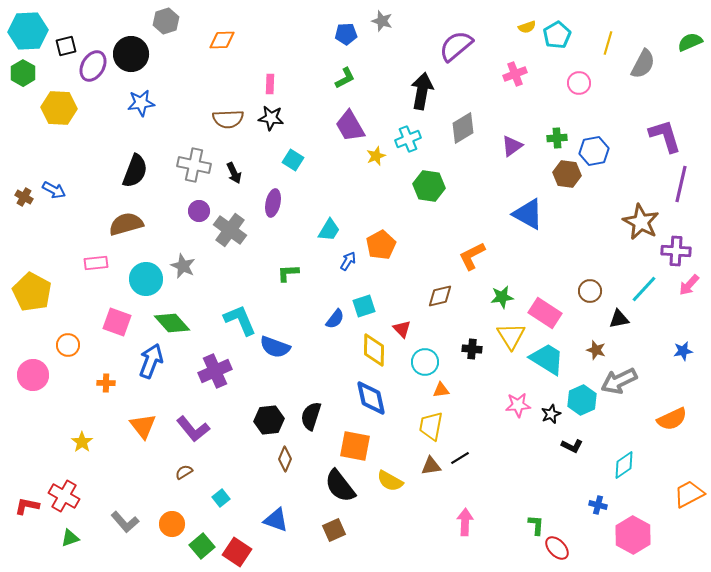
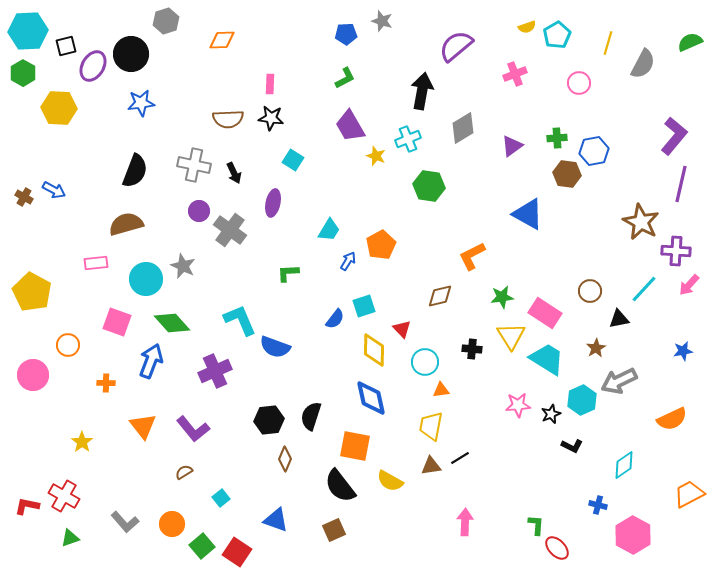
purple L-shape at (665, 136): moved 9 px right; rotated 57 degrees clockwise
yellow star at (376, 156): rotated 30 degrees counterclockwise
brown star at (596, 350): moved 2 px up; rotated 24 degrees clockwise
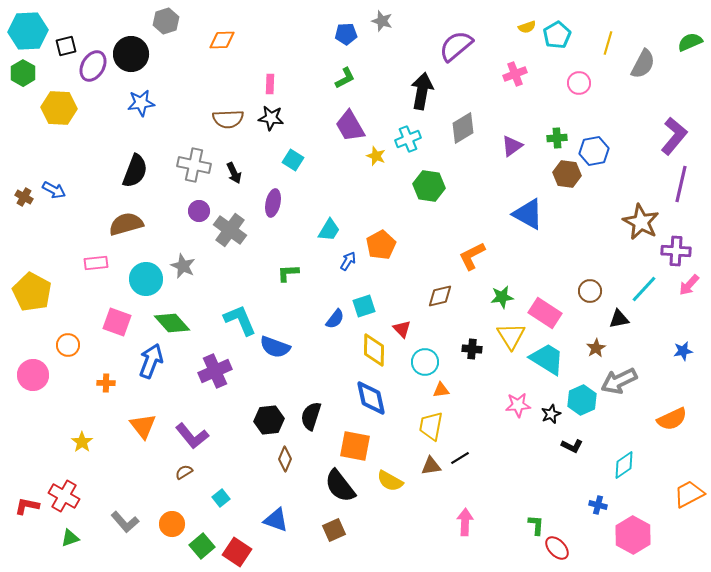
purple L-shape at (193, 429): moved 1 px left, 7 px down
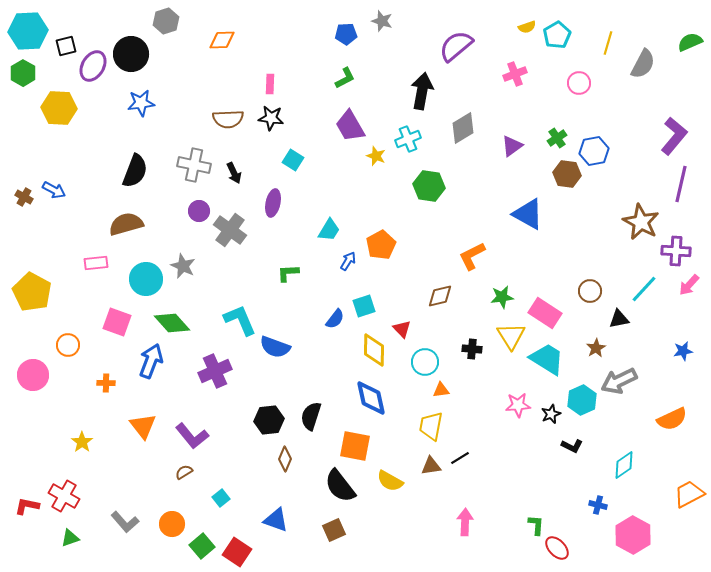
green cross at (557, 138): rotated 30 degrees counterclockwise
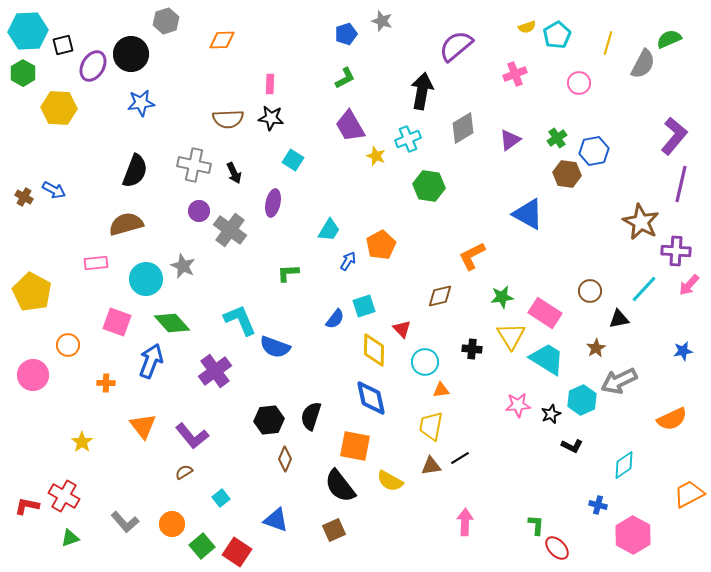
blue pentagon at (346, 34): rotated 15 degrees counterclockwise
green semicircle at (690, 42): moved 21 px left, 3 px up
black square at (66, 46): moved 3 px left, 1 px up
purple triangle at (512, 146): moved 2 px left, 6 px up
purple cross at (215, 371): rotated 12 degrees counterclockwise
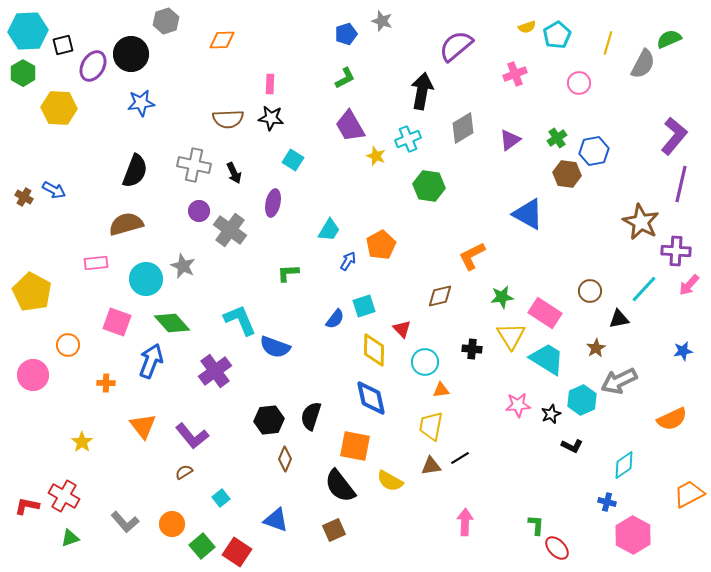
blue cross at (598, 505): moved 9 px right, 3 px up
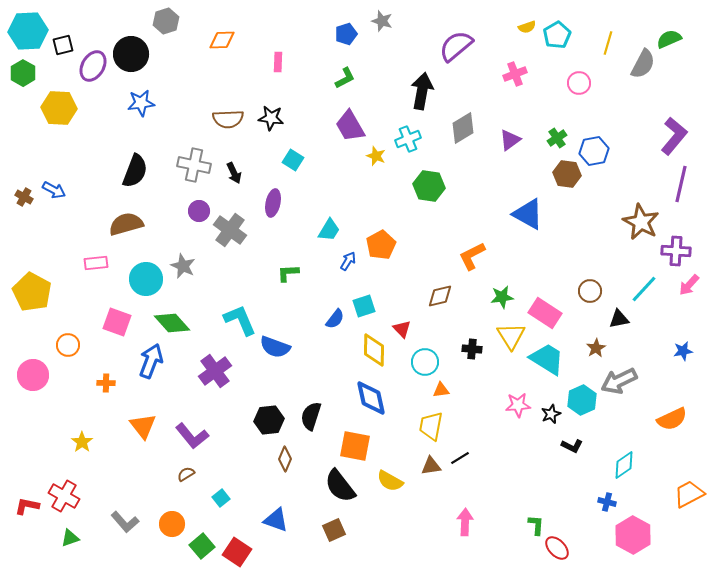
pink rectangle at (270, 84): moved 8 px right, 22 px up
brown semicircle at (184, 472): moved 2 px right, 2 px down
